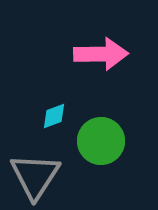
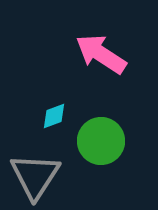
pink arrow: rotated 146 degrees counterclockwise
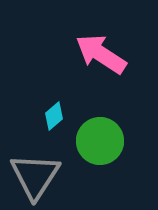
cyan diamond: rotated 20 degrees counterclockwise
green circle: moved 1 px left
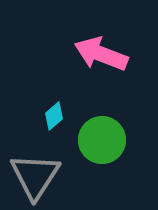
pink arrow: rotated 12 degrees counterclockwise
green circle: moved 2 px right, 1 px up
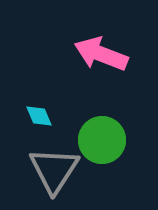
cyan diamond: moved 15 px left; rotated 72 degrees counterclockwise
gray triangle: moved 19 px right, 6 px up
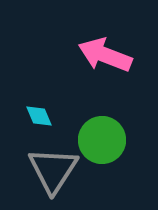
pink arrow: moved 4 px right, 1 px down
gray triangle: moved 1 px left
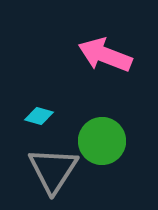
cyan diamond: rotated 52 degrees counterclockwise
green circle: moved 1 px down
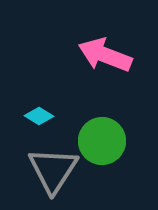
cyan diamond: rotated 16 degrees clockwise
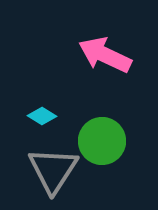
pink arrow: rotated 4 degrees clockwise
cyan diamond: moved 3 px right
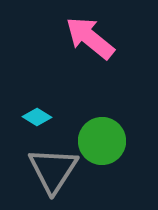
pink arrow: moved 15 px left, 17 px up; rotated 14 degrees clockwise
cyan diamond: moved 5 px left, 1 px down
